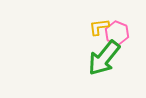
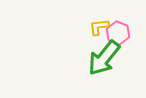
pink hexagon: moved 1 px right
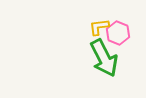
green arrow: rotated 66 degrees counterclockwise
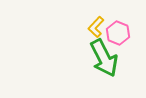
yellow L-shape: moved 3 px left; rotated 40 degrees counterclockwise
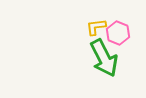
yellow L-shape: rotated 40 degrees clockwise
